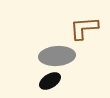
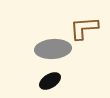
gray ellipse: moved 4 px left, 7 px up
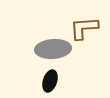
black ellipse: rotated 40 degrees counterclockwise
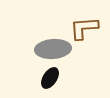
black ellipse: moved 3 px up; rotated 15 degrees clockwise
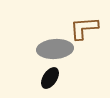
gray ellipse: moved 2 px right
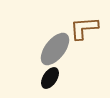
gray ellipse: rotated 48 degrees counterclockwise
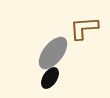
gray ellipse: moved 2 px left, 4 px down
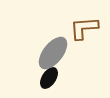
black ellipse: moved 1 px left
